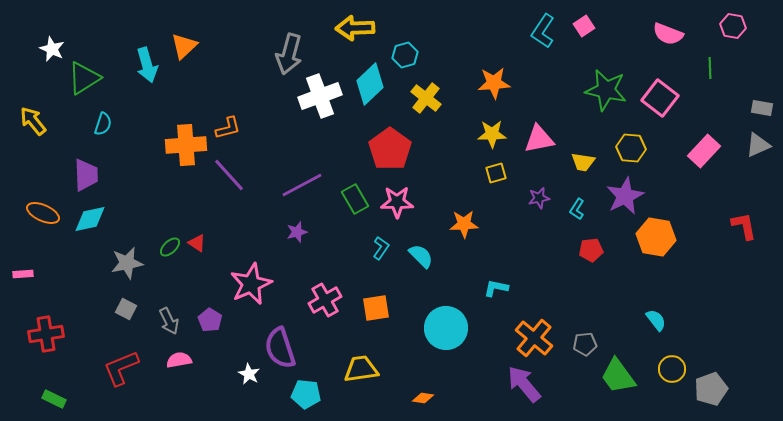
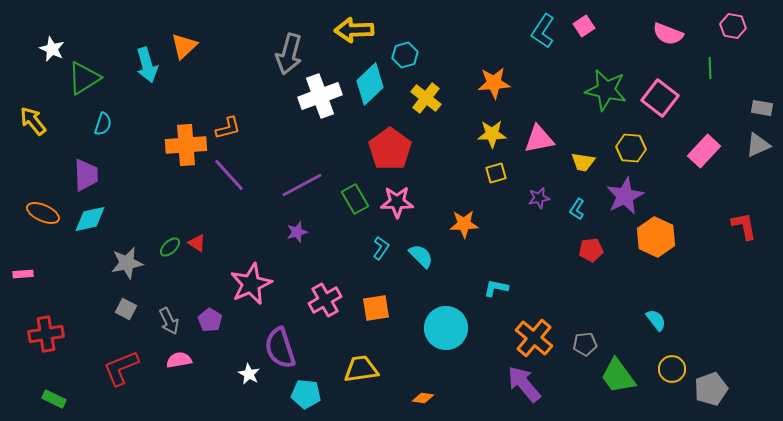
yellow arrow at (355, 28): moved 1 px left, 2 px down
orange hexagon at (656, 237): rotated 15 degrees clockwise
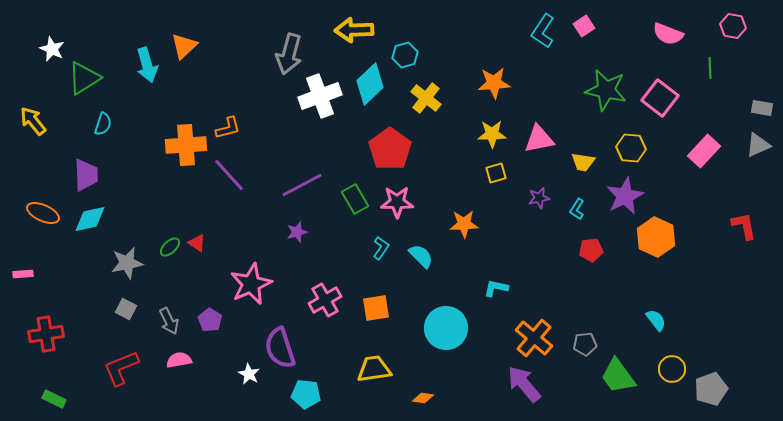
yellow trapezoid at (361, 369): moved 13 px right
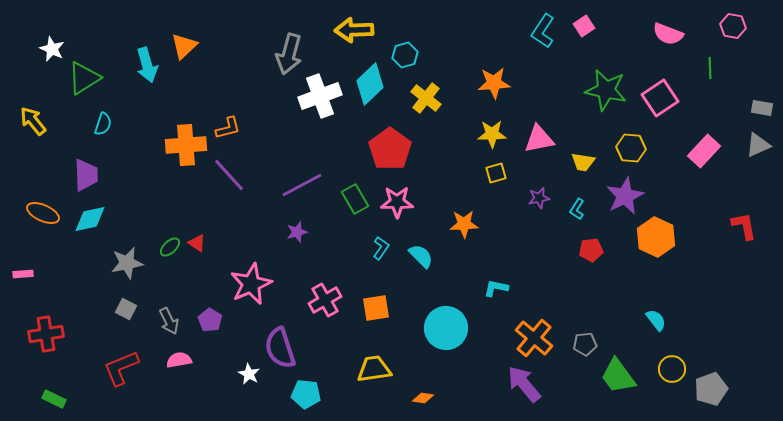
pink square at (660, 98): rotated 18 degrees clockwise
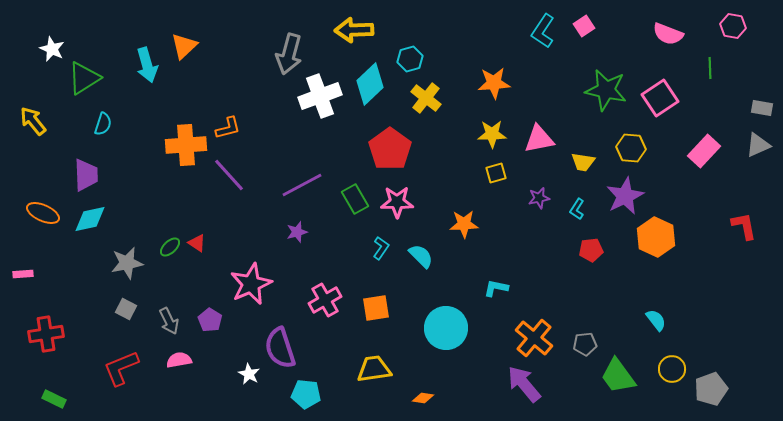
cyan hexagon at (405, 55): moved 5 px right, 4 px down
